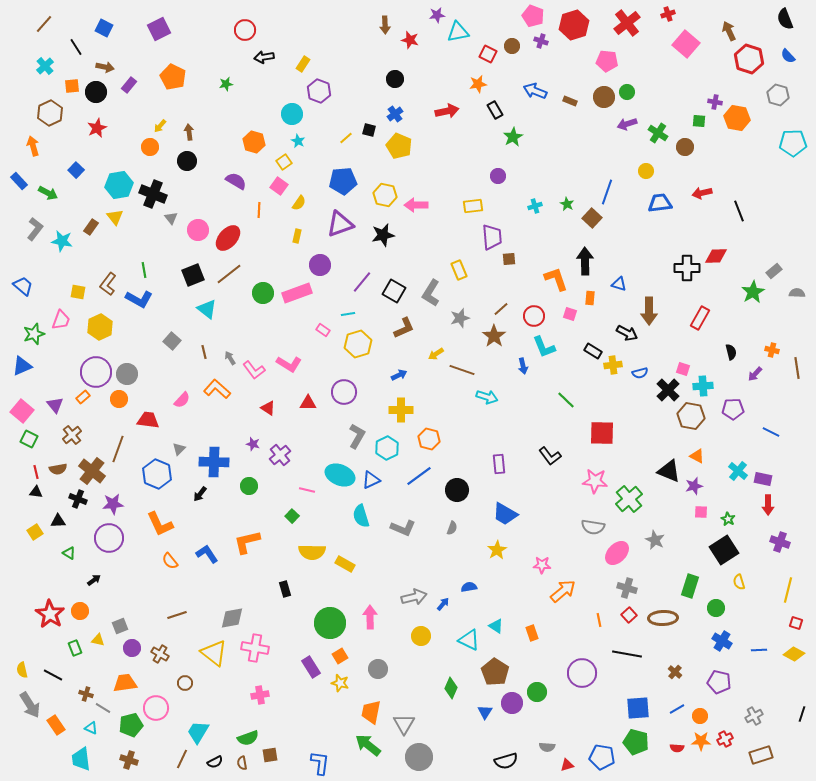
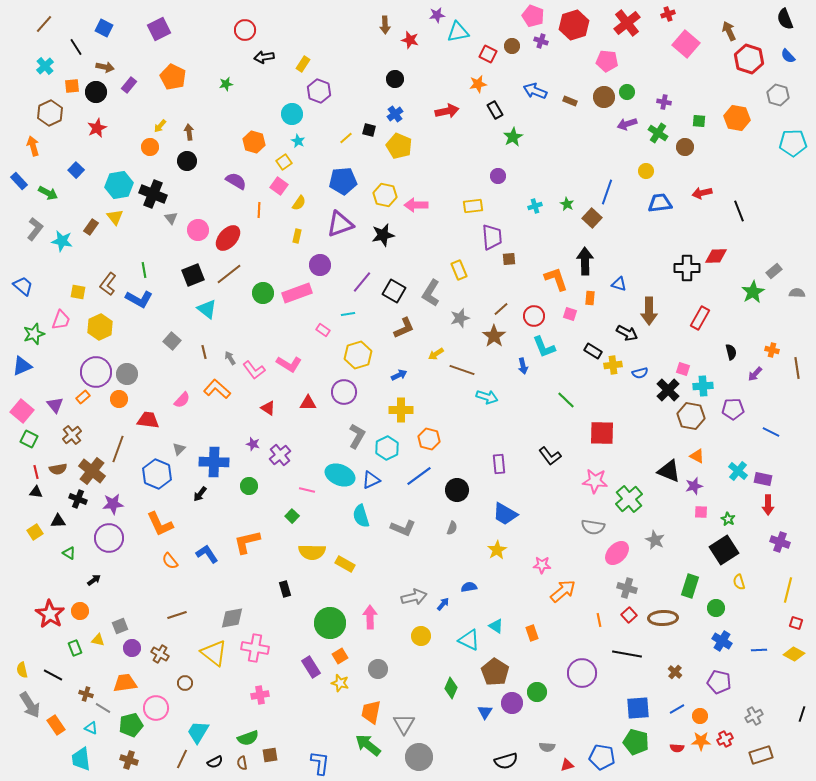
purple cross at (715, 102): moved 51 px left
yellow hexagon at (358, 344): moved 11 px down
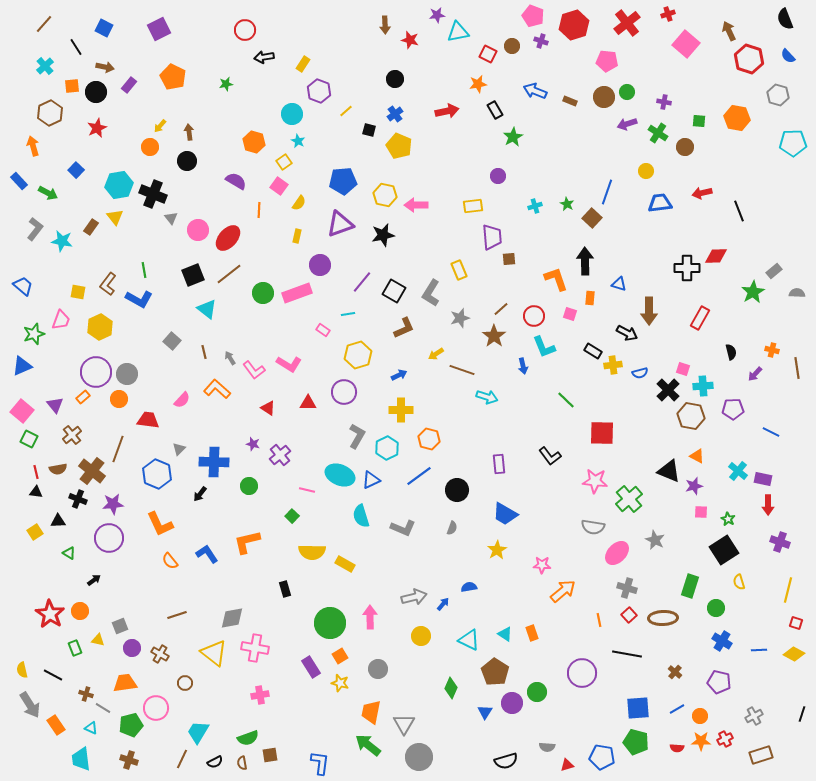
yellow line at (346, 138): moved 27 px up
cyan triangle at (496, 626): moved 9 px right, 8 px down
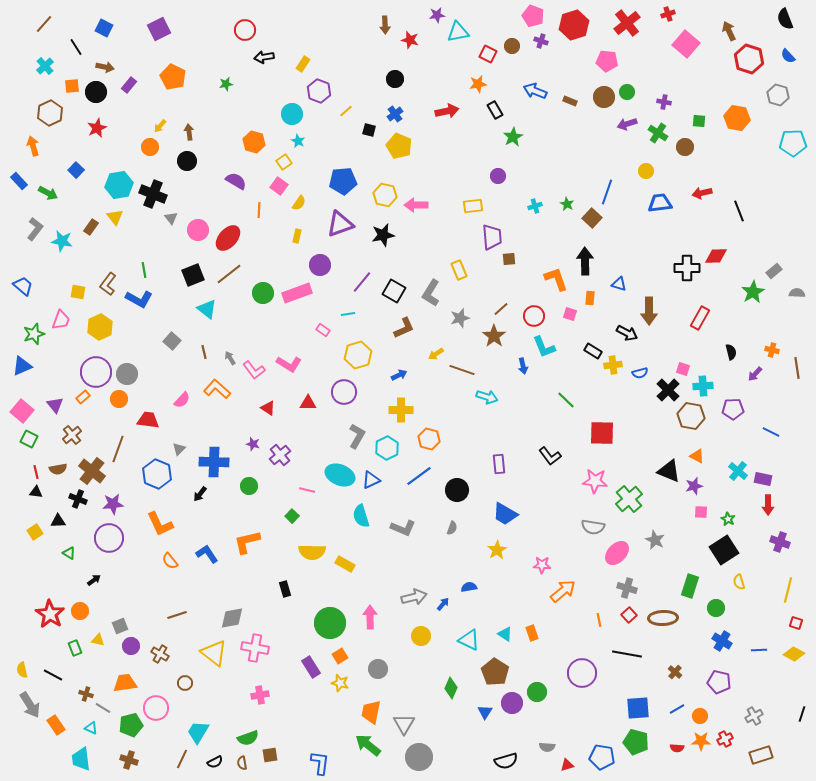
purple circle at (132, 648): moved 1 px left, 2 px up
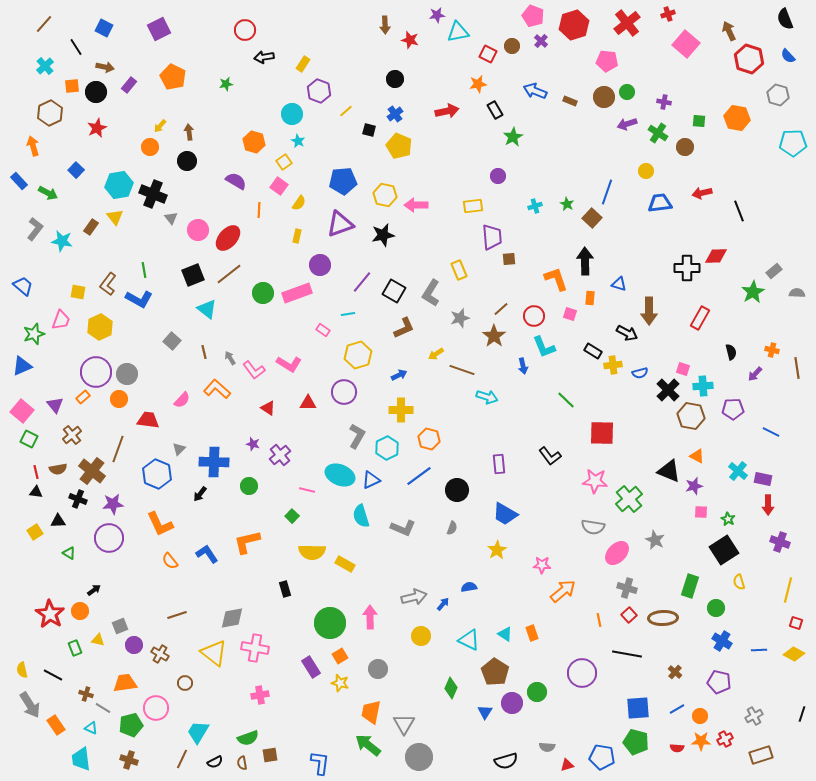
purple cross at (541, 41): rotated 24 degrees clockwise
black arrow at (94, 580): moved 10 px down
purple circle at (131, 646): moved 3 px right, 1 px up
